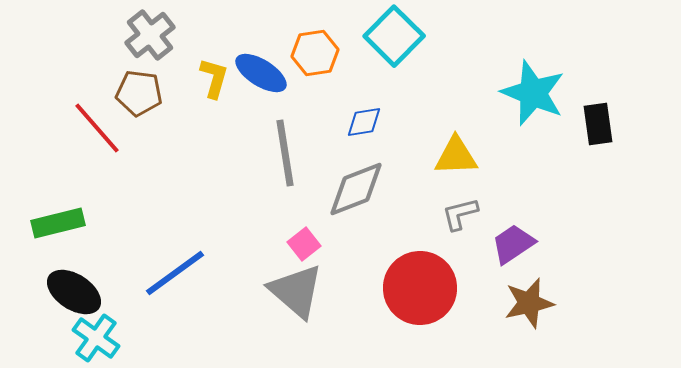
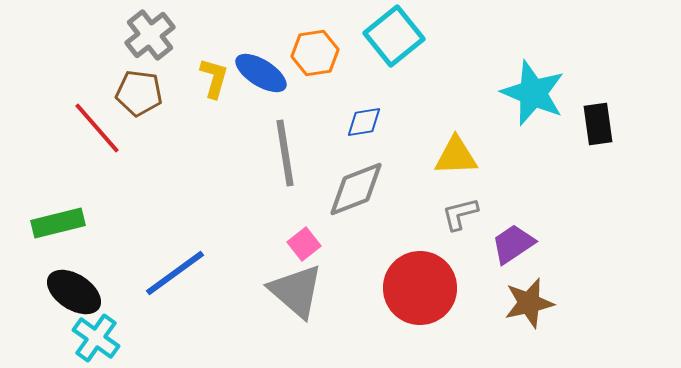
cyan square: rotated 6 degrees clockwise
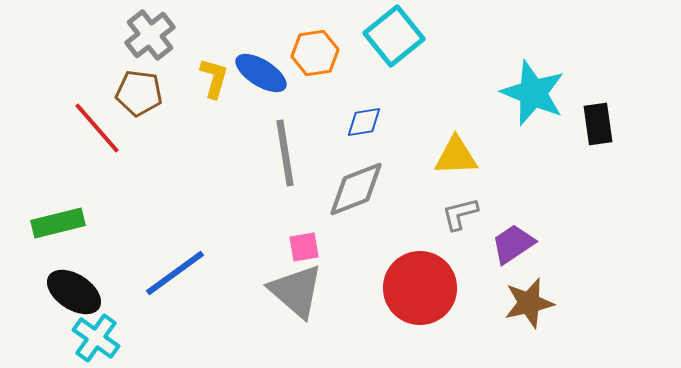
pink square: moved 3 px down; rotated 28 degrees clockwise
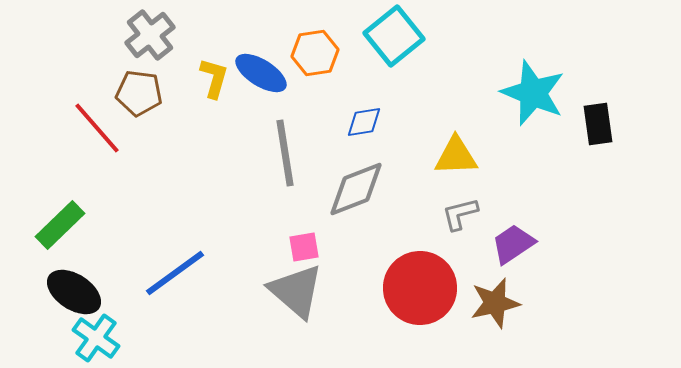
green rectangle: moved 2 px right, 2 px down; rotated 30 degrees counterclockwise
brown star: moved 34 px left
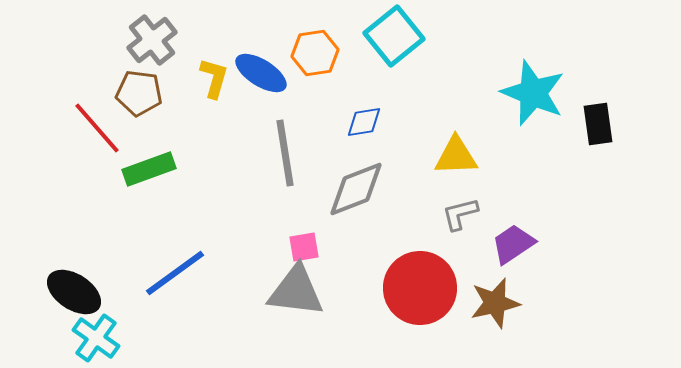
gray cross: moved 2 px right, 5 px down
green rectangle: moved 89 px right, 56 px up; rotated 24 degrees clockwise
gray triangle: rotated 34 degrees counterclockwise
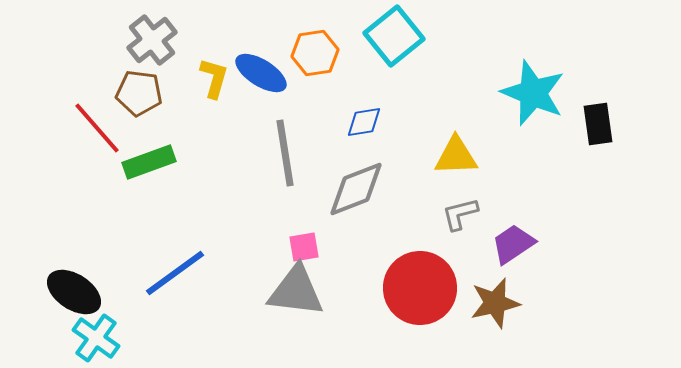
green rectangle: moved 7 px up
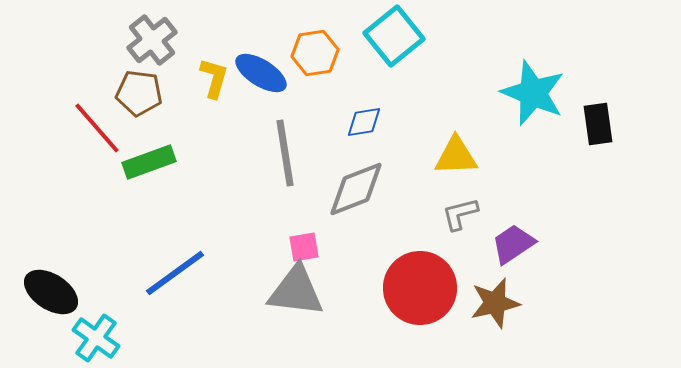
black ellipse: moved 23 px left
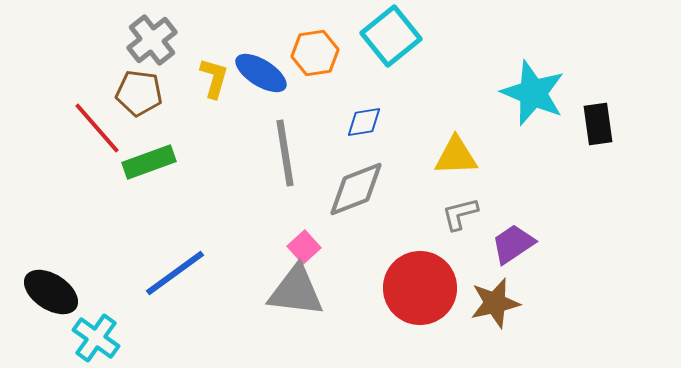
cyan square: moved 3 px left
pink square: rotated 32 degrees counterclockwise
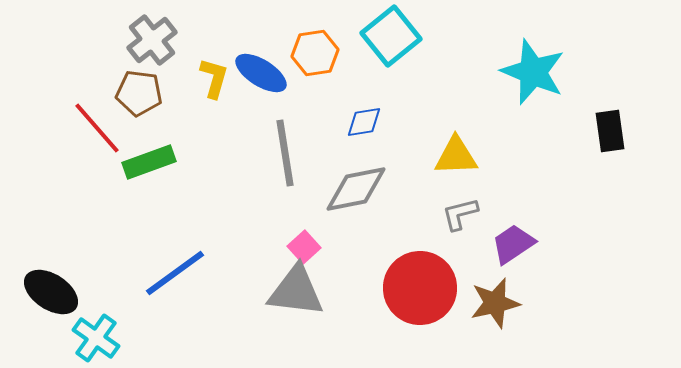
cyan star: moved 21 px up
black rectangle: moved 12 px right, 7 px down
gray diamond: rotated 10 degrees clockwise
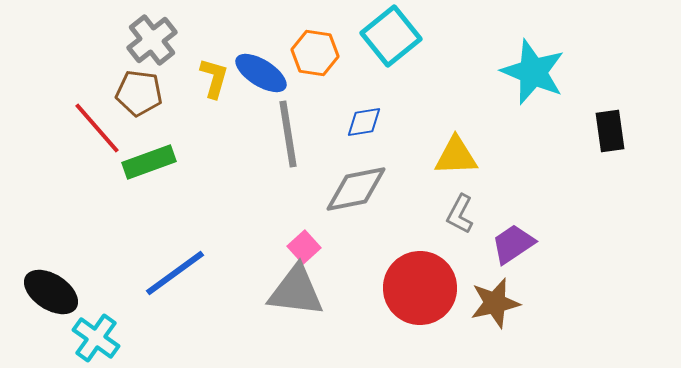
orange hexagon: rotated 18 degrees clockwise
gray line: moved 3 px right, 19 px up
gray L-shape: rotated 48 degrees counterclockwise
